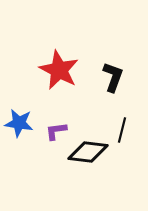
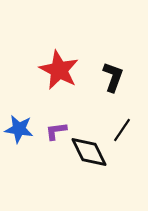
blue star: moved 6 px down
black line: rotated 20 degrees clockwise
black diamond: moved 1 px right; rotated 57 degrees clockwise
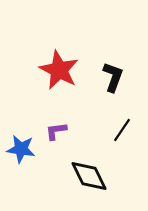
blue star: moved 2 px right, 20 px down
black diamond: moved 24 px down
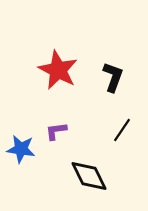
red star: moved 1 px left
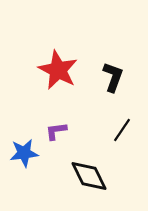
blue star: moved 3 px right, 4 px down; rotated 16 degrees counterclockwise
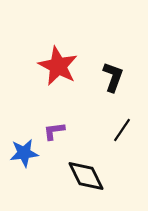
red star: moved 4 px up
purple L-shape: moved 2 px left
black diamond: moved 3 px left
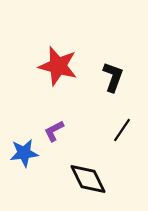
red star: rotated 12 degrees counterclockwise
purple L-shape: rotated 20 degrees counterclockwise
black diamond: moved 2 px right, 3 px down
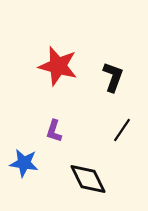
purple L-shape: rotated 45 degrees counterclockwise
blue star: moved 10 px down; rotated 16 degrees clockwise
